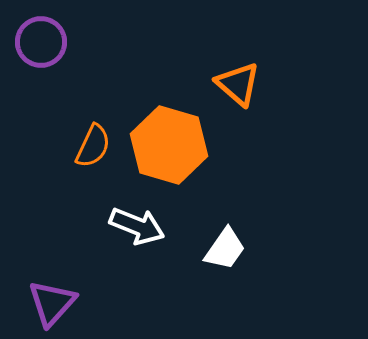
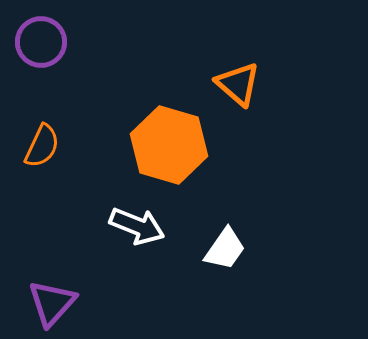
orange semicircle: moved 51 px left
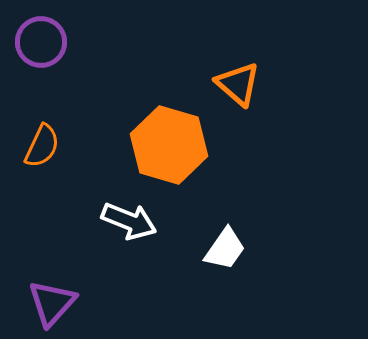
white arrow: moved 8 px left, 5 px up
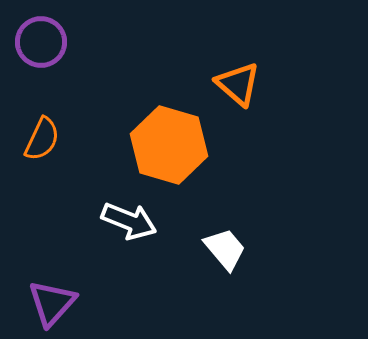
orange semicircle: moved 7 px up
white trapezoid: rotated 75 degrees counterclockwise
